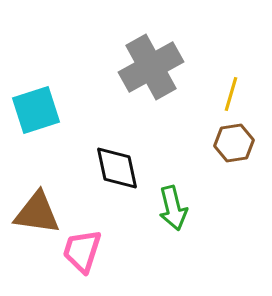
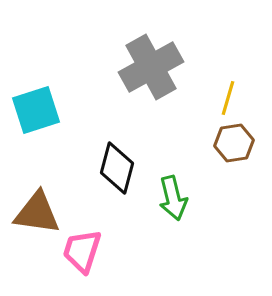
yellow line: moved 3 px left, 4 px down
black diamond: rotated 27 degrees clockwise
green arrow: moved 10 px up
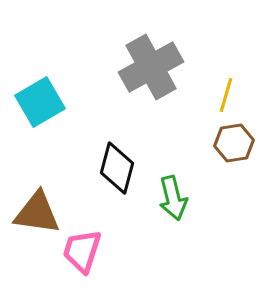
yellow line: moved 2 px left, 3 px up
cyan square: moved 4 px right, 8 px up; rotated 12 degrees counterclockwise
